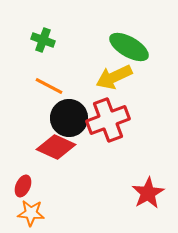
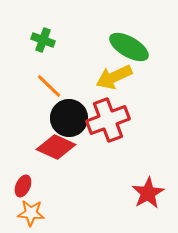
orange line: rotated 16 degrees clockwise
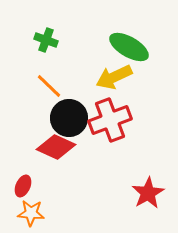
green cross: moved 3 px right
red cross: moved 2 px right
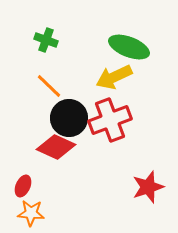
green ellipse: rotated 9 degrees counterclockwise
red star: moved 6 px up; rotated 12 degrees clockwise
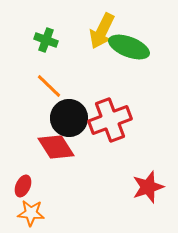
yellow arrow: moved 12 px left, 46 px up; rotated 39 degrees counterclockwise
red diamond: rotated 33 degrees clockwise
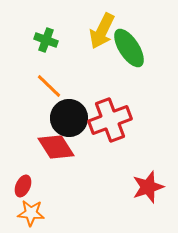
green ellipse: moved 1 px down; rotated 36 degrees clockwise
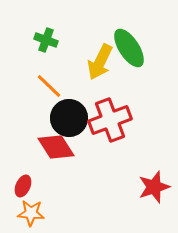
yellow arrow: moved 2 px left, 31 px down
red star: moved 6 px right
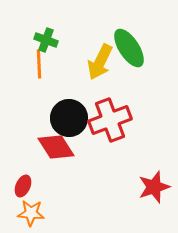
orange line: moved 10 px left, 22 px up; rotated 44 degrees clockwise
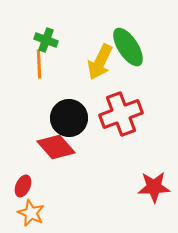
green ellipse: moved 1 px left, 1 px up
red cross: moved 11 px right, 6 px up
red diamond: rotated 9 degrees counterclockwise
red star: rotated 16 degrees clockwise
orange star: rotated 20 degrees clockwise
